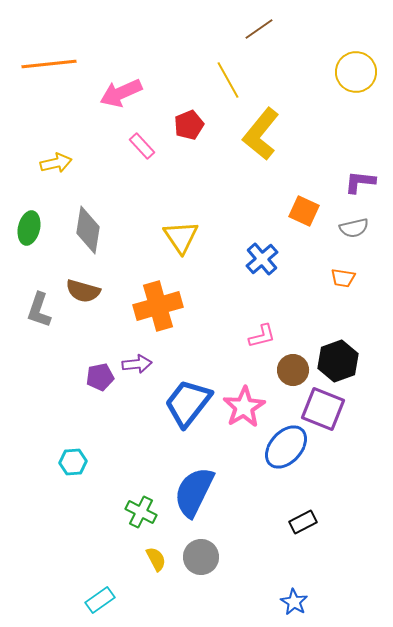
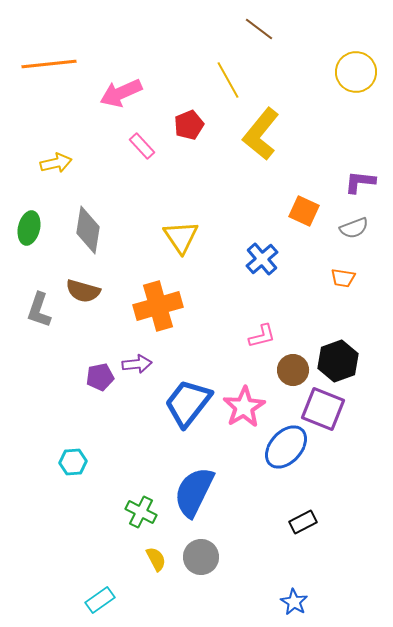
brown line: rotated 72 degrees clockwise
gray semicircle: rotated 8 degrees counterclockwise
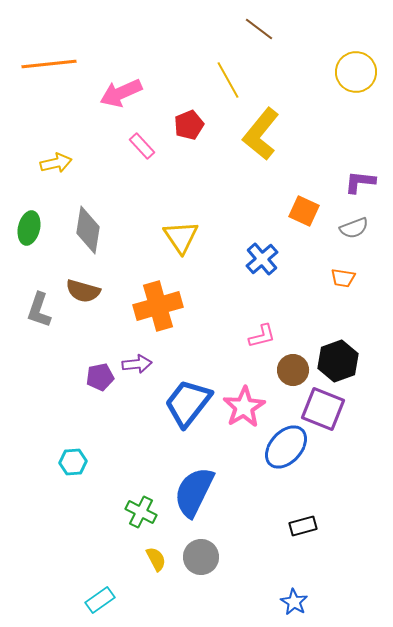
black rectangle: moved 4 px down; rotated 12 degrees clockwise
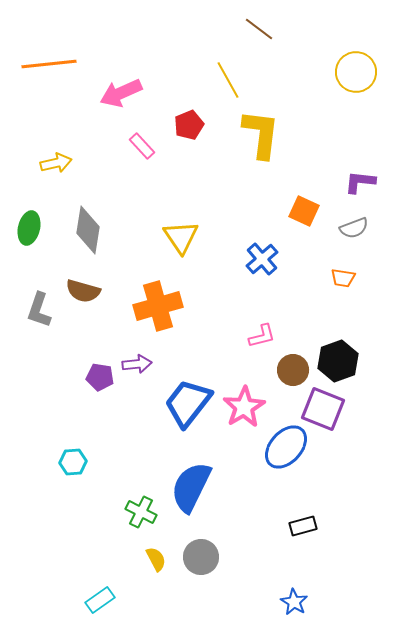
yellow L-shape: rotated 148 degrees clockwise
purple pentagon: rotated 20 degrees clockwise
blue semicircle: moved 3 px left, 5 px up
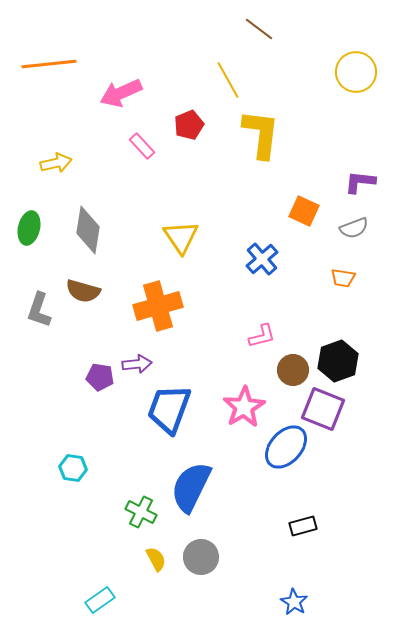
blue trapezoid: moved 19 px left, 6 px down; rotated 18 degrees counterclockwise
cyan hexagon: moved 6 px down; rotated 12 degrees clockwise
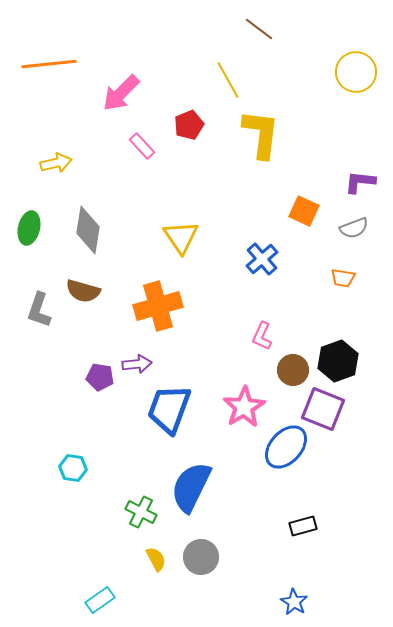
pink arrow: rotated 21 degrees counterclockwise
pink L-shape: rotated 128 degrees clockwise
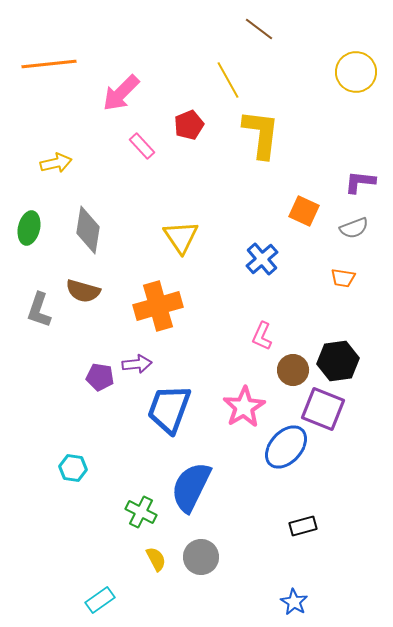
black hexagon: rotated 12 degrees clockwise
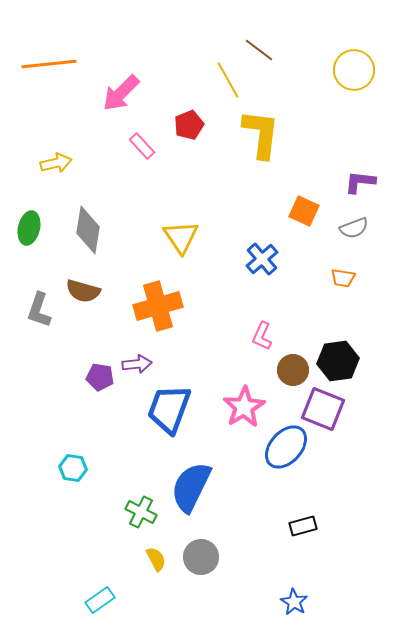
brown line: moved 21 px down
yellow circle: moved 2 px left, 2 px up
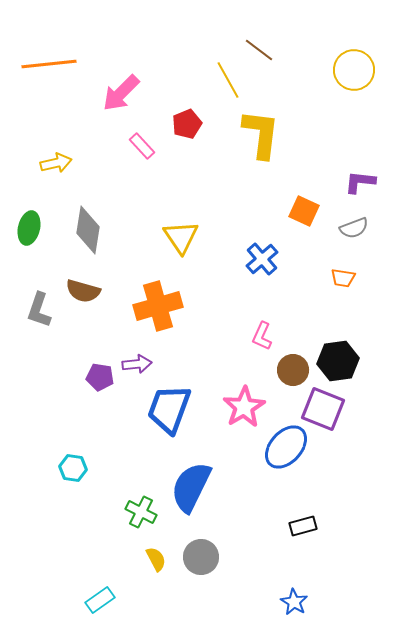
red pentagon: moved 2 px left, 1 px up
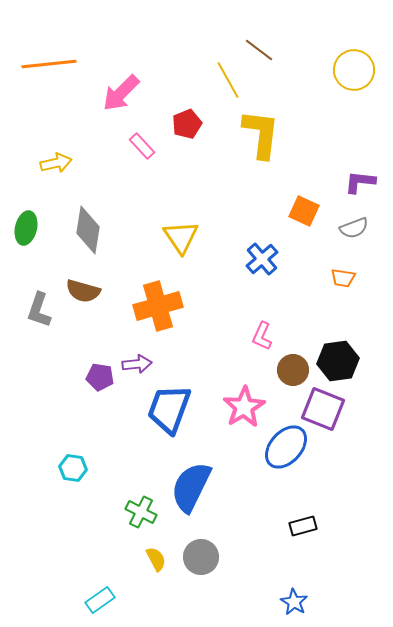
green ellipse: moved 3 px left
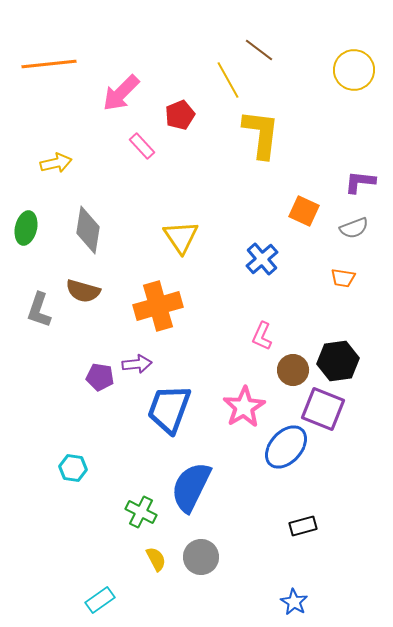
red pentagon: moved 7 px left, 9 px up
